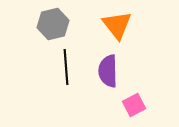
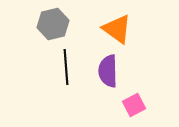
orange triangle: moved 4 px down; rotated 16 degrees counterclockwise
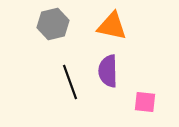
orange triangle: moved 5 px left, 3 px up; rotated 24 degrees counterclockwise
black line: moved 4 px right, 15 px down; rotated 16 degrees counterclockwise
pink square: moved 11 px right, 3 px up; rotated 35 degrees clockwise
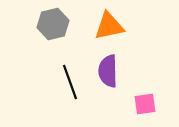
orange triangle: moved 3 px left; rotated 24 degrees counterclockwise
pink square: moved 2 px down; rotated 15 degrees counterclockwise
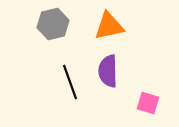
pink square: moved 3 px right, 1 px up; rotated 25 degrees clockwise
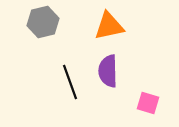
gray hexagon: moved 10 px left, 2 px up
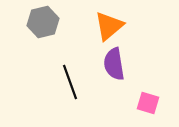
orange triangle: rotated 28 degrees counterclockwise
purple semicircle: moved 6 px right, 7 px up; rotated 8 degrees counterclockwise
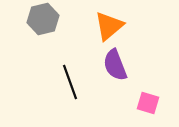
gray hexagon: moved 3 px up
purple semicircle: moved 1 px right, 1 px down; rotated 12 degrees counterclockwise
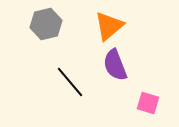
gray hexagon: moved 3 px right, 5 px down
black line: rotated 20 degrees counterclockwise
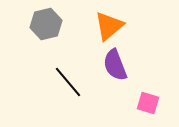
black line: moved 2 px left
